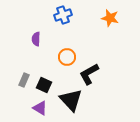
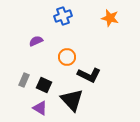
blue cross: moved 1 px down
purple semicircle: moved 2 px down; rotated 64 degrees clockwise
black L-shape: moved 1 px down; rotated 125 degrees counterclockwise
black triangle: moved 1 px right
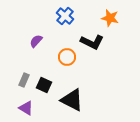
blue cross: moved 2 px right; rotated 30 degrees counterclockwise
purple semicircle: rotated 24 degrees counterclockwise
black L-shape: moved 3 px right, 33 px up
black triangle: rotated 20 degrees counterclockwise
purple triangle: moved 14 px left
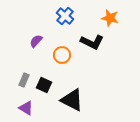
orange circle: moved 5 px left, 2 px up
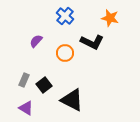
orange circle: moved 3 px right, 2 px up
black square: rotated 28 degrees clockwise
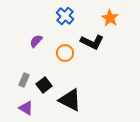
orange star: rotated 18 degrees clockwise
black triangle: moved 2 px left
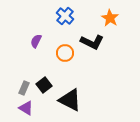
purple semicircle: rotated 16 degrees counterclockwise
gray rectangle: moved 8 px down
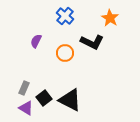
black square: moved 13 px down
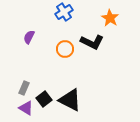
blue cross: moved 1 px left, 4 px up; rotated 18 degrees clockwise
purple semicircle: moved 7 px left, 4 px up
orange circle: moved 4 px up
black square: moved 1 px down
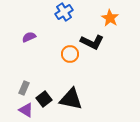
purple semicircle: rotated 40 degrees clockwise
orange circle: moved 5 px right, 5 px down
black triangle: moved 1 px right, 1 px up; rotated 15 degrees counterclockwise
purple triangle: moved 2 px down
